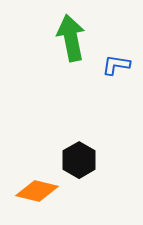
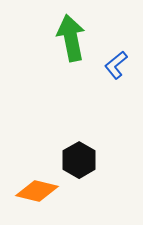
blue L-shape: rotated 48 degrees counterclockwise
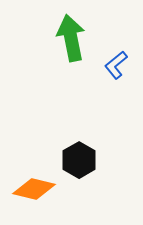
orange diamond: moved 3 px left, 2 px up
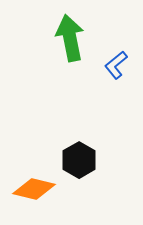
green arrow: moved 1 px left
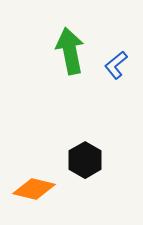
green arrow: moved 13 px down
black hexagon: moved 6 px right
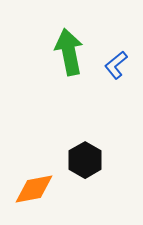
green arrow: moved 1 px left, 1 px down
orange diamond: rotated 24 degrees counterclockwise
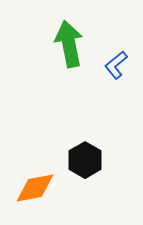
green arrow: moved 8 px up
orange diamond: moved 1 px right, 1 px up
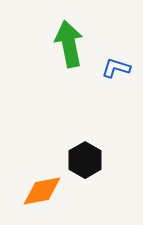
blue L-shape: moved 3 px down; rotated 56 degrees clockwise
orange diamond: moved 7 px right, 3 px down
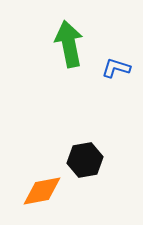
black hexagon: rotated 20 degrees clockwise
